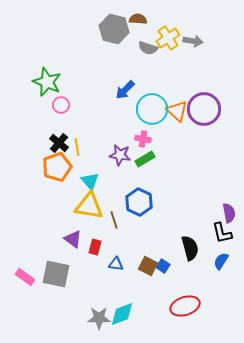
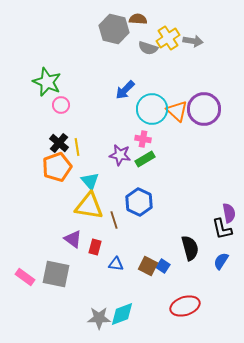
black L-shape: moved 4 px up
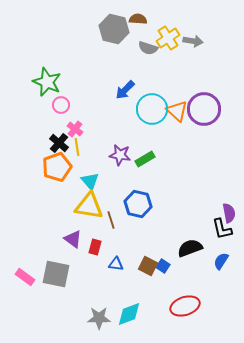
pink cross: moved 68 px left, 10 px up; rotated 28 degrees clockwise
blue hexagon: moved 1 px left, 2 px down; rotated 12 degrees counterclockwise
brown line: moved 3 px left
black semicircle: rotated 95 degrees counterclockwise
cyan diamond: moved 7 px right
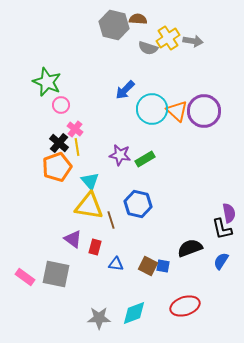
gray hexagon: moved 4 px up
purple circle: moved 2 px down
blue square: rotated 24 degrees counterclockwise
cyan diamond: moved 5 px right, 1 px up
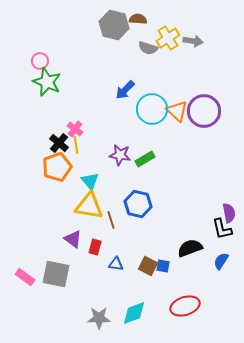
pink circle: moved 21 px left, 44 px up
yellow line: moved 1 px left, 2 px up
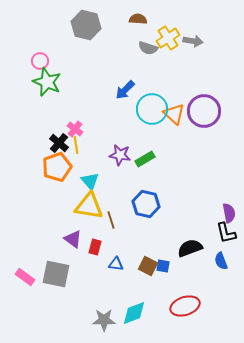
gray hexagon: moved 28 px left
orange triangle: moved 3 px left, 3 px down
blue hexagon: moved 8 px right
black L-shape: moved 4 px right, 4 px down
blue semicircle: rotated 54 degrees counterclockwise
gray star: moved 5 px right, 2 px down
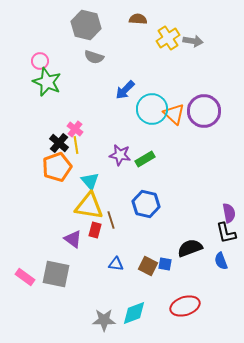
gray semicircle: moved 54 px left, 9 px down
red rectangle: moved 17 px up
blue square: moved 2 px right, 2 px up
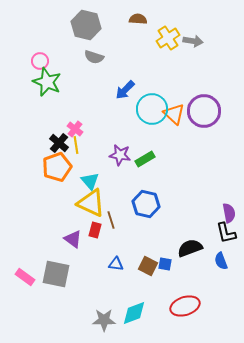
yellow triangle: moved 2 px right, 3 px up; rotated 16 degrees clockwise
